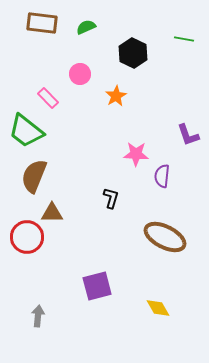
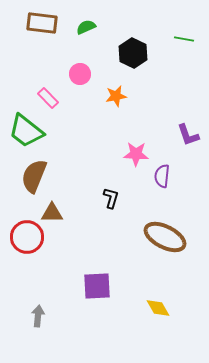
orange star: rotated 20 degrees clockwise
purple square: rotated 12 degrees clockwise
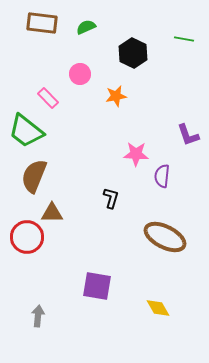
purple square: rotated 12 degrees clockwise
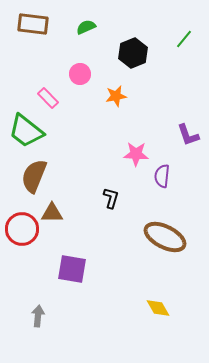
brown rectangle: moved 9 px left, 1 px down
green line: rotated 60 degrees counterclockwise
black hexagon: rotated 12 degrees clockwise
red circle: moved 5 px left, 8 px up
purple square: moved 25 px left, 17 px up
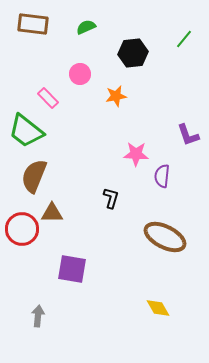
black hexagon: rotated 16 degrees clockwise
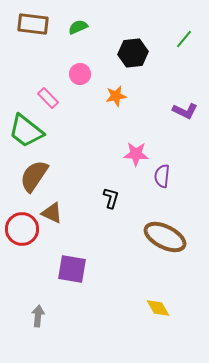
green semicircle: moved 8 px left
purple L-shape: moved 3 px left, 24 px up; rotated 45 degrees counterclockwise
brown semicircle: rotated 12 degrees clockwise
brown triangle: rotated 25 degrees clockwise
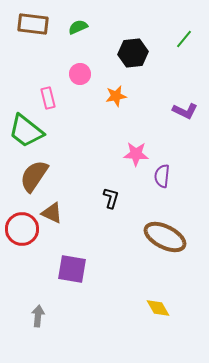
pink rectangle: rotated 30 degrees clockwise
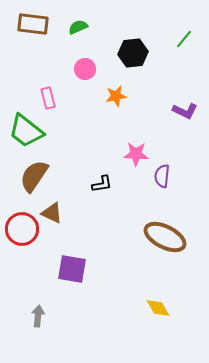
pink circle: moved 5 px right, 5 px up
black L-shape: moved 9 px left, 14 px up; rotated 65 degrees clockwise
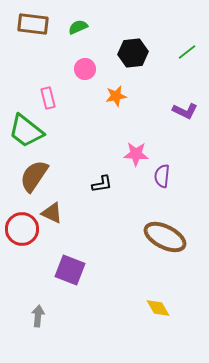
green line: moved 3 px right, 13 px down; rotated 12 degrees clockwise
purple square: moved 2 px left, 1 px down; rotated 12 degrees clockwise
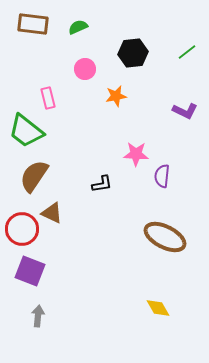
purple square: moved 40 px left, 1 px down
